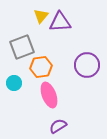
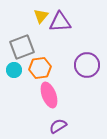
orange hexagon: moved 1 px left, 1 px down
cyan circle: moved 13 px up
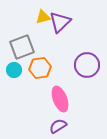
yellow triangle: moved 2 px right, 1 px down; rotated 35 degrees clockwise
purple triangle: rotated 40 degrees counterclockwise
pink ellipse: moved 11 px right, 4 px down
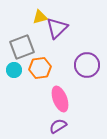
yellow triangle: moved 3 px left
purple triangle: moved 3 px left, 6 px down
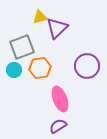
purple circle: moved 1 px down
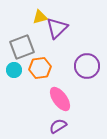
pink ellipse: rotated 15 degrees counterclockwise
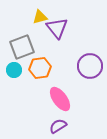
purple triangle: rotated 25 degrees counterclockwise
purple circle: moved 3 px right
